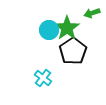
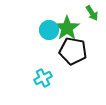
green arrow: rotated 105 degrees counterclockwise
black pentagon: rotated 28 degrees counterclockwise
cyan cross: rotated 24 degrees clockwise
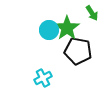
black pentagon: moved 5 px right
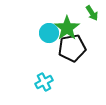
cyan circle: moved 3 px down
black pentagon: moved 6 px left, 3 px up; rotated 20 degrees counterclockwise
cyan cross: moved 1 px right, 4 px down
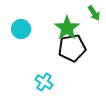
green arrow: moved 2 px right
cyan circle: moved 28 px left, 4 px up
cyan cross: rotated 30 degrees counterclockwise
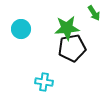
green star: rotated 30 degrees clockwise
cyan cross: rotated 24 degrees counterclockwise
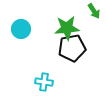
green arrow: moved 2 px up
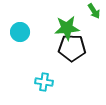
cyan circle: moved 1 px left, 3 px down
black pentagon: rotated 12 degrees clockwise
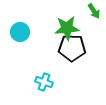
cyan cross: rotated 12 degrees clockwise
